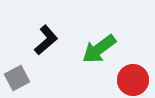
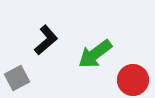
green arrow: moved 4 px left, 5 px down
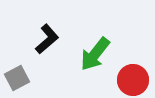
black L-shape: moved 1 px right, 1 px up
green arrow: rotated 15 degrees counterclockwise
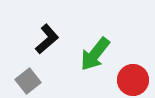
gray square: moved 11 px right, 3 px down; rotated 10 degrees counterclockwise
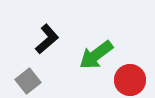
green arrow: moved 1 px right, 1 px down; rotated 15 degrees clockwise
red circle: moved 3 px left
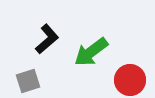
green arrow: moved 5 px left, 3 px up
gray square: rotated 20 degrees clockwise
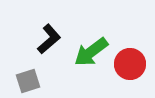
black L-shape: moved 2 px right
red circle: moved 16 px up
